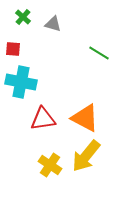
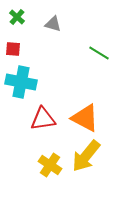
green cross: moved 6 px left
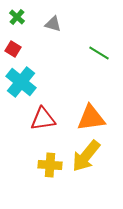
red square: rotated 28 degrees clockwise
cyan cross: rotated 28 degrees clockwise
orange triangle: moved 6 px right; rotated 36 degrees counterclockwise
yellow cross: rotated 30 degrees counterclockwise
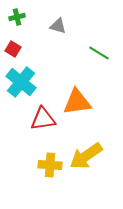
green cross: rotated 35 degrees clockwise
gray triangle: moved 5 px right, 2 px down
orange triangle: moved 14 px left, 16 px up
yellow arrow: rotated 16 degrees clockwise
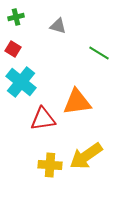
green cross: moved 1 px left
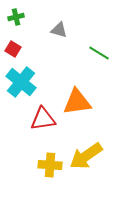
gray triangle: moved 1 px right, 4 px down
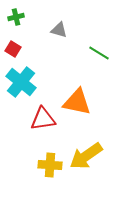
orange triangle: rotated 20 degrees clockwise
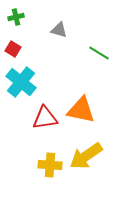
orange triangle: moved 4 px right, 8 px down
red triangle: moved 2 px right, 1 px up
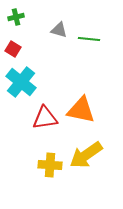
green line: moved 10 px left, 14 px up; rotated 25 degrees counterclockwise
yellow arrow: moved 1 px up
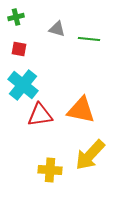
gray triangle: moved 2 px left, 1 px up
red square: moved 6 px right; rotated 21 degrees counterclockwise
cyan cross: moved 2 px right, 3 px down
red triangle: moved 5 px left, 3 px up
yellow arrow: moved 4 px right; rotated 12 degrees counterclockwise
yellow cross: moved 5 px down
